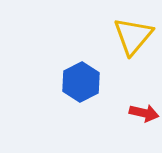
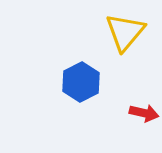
yellow triangle: moved 8 px left, 4 px up
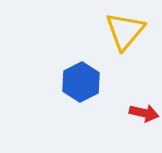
yellow triangle: moved 1 px up
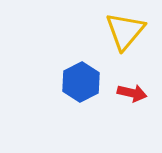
red arrow: moved 12 px left, 20 px up
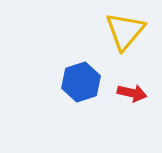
blue hexagon: rotated 9 degrees clockwise
